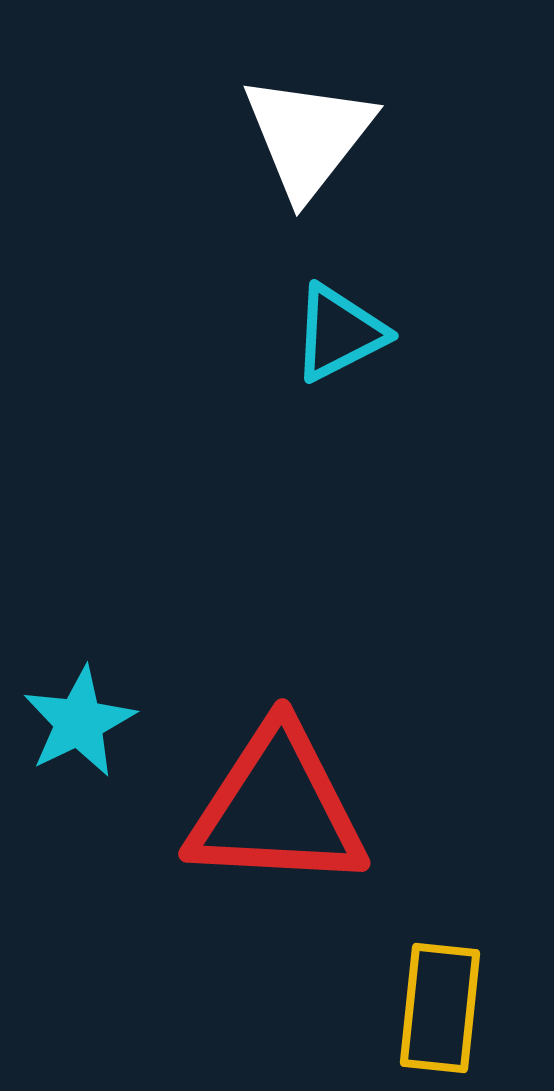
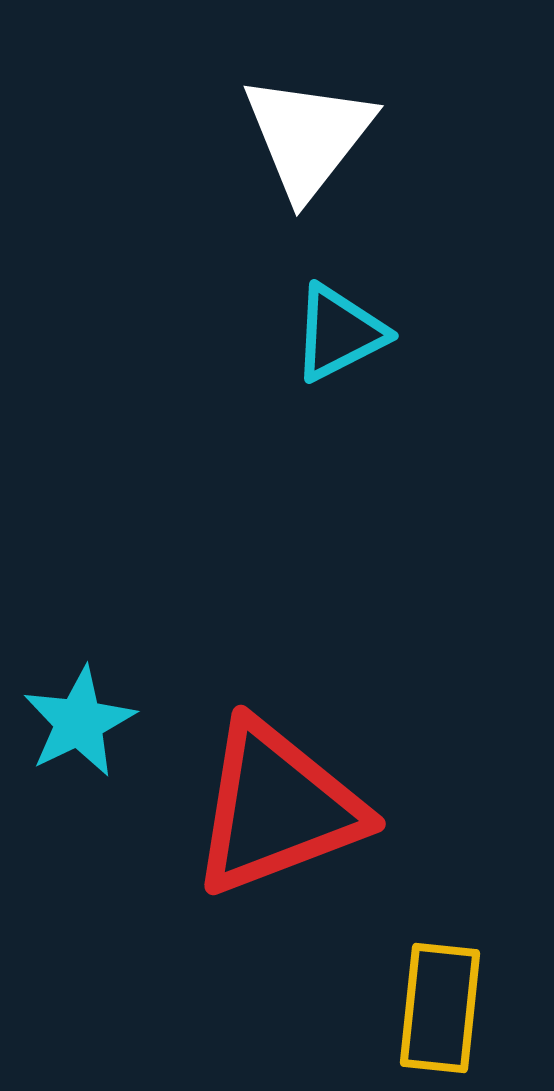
red triangle: rotated 24 degrees counterclockwise
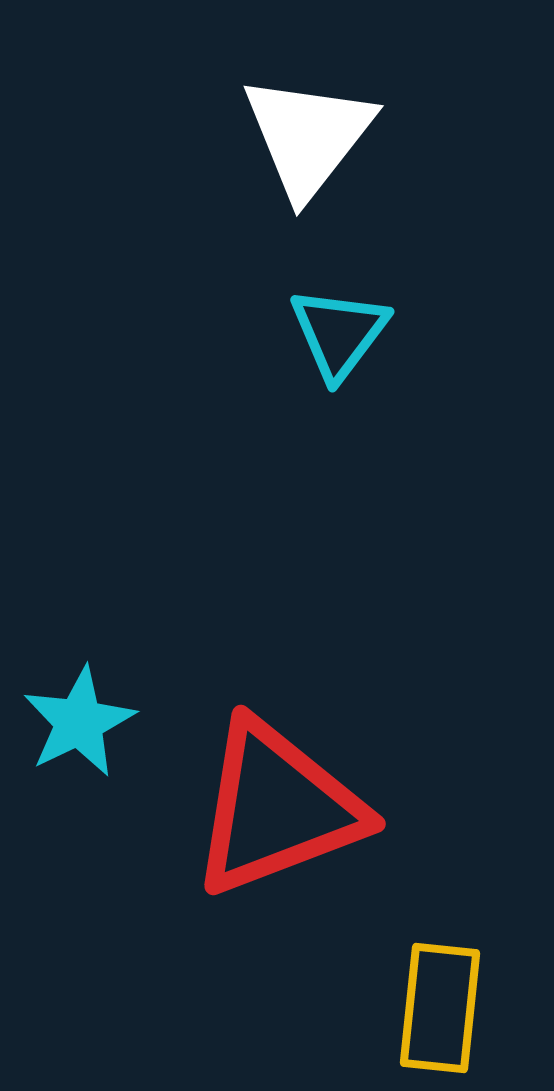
cyan triangle: rotated 26 degrees counterclockwise
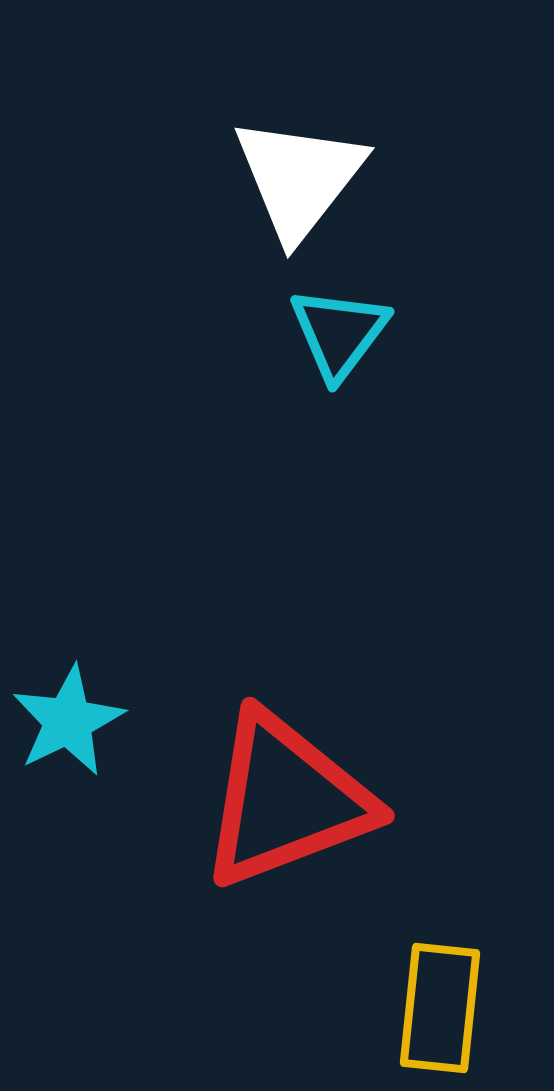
white triangle: moved 9 px left, 42 px down
cyan star: moved 11 px left, 1 px up
red triangle: moved 9 px right, 8 px up
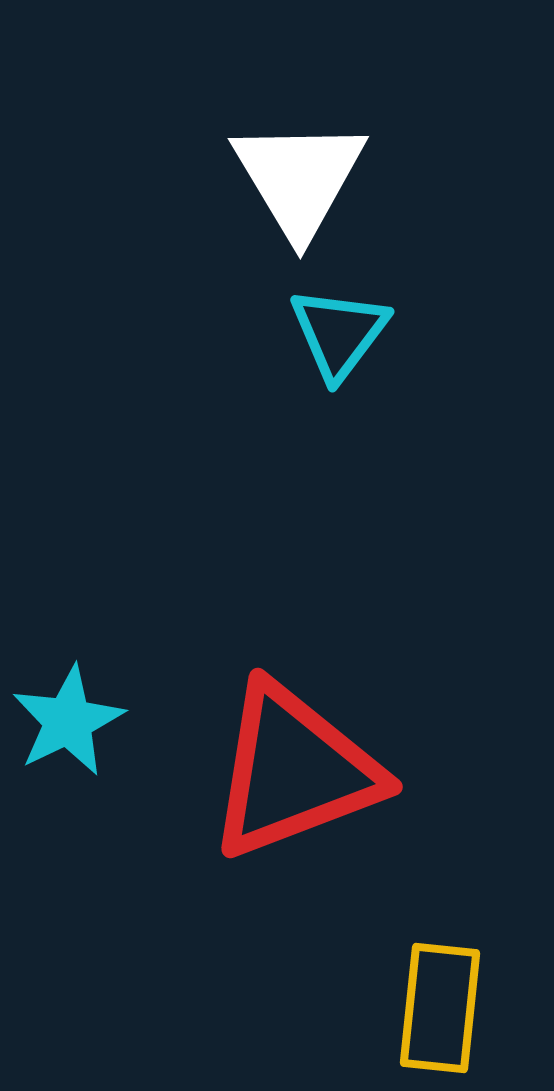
white triangle: rotated 9 degrees counterclockwise
red triangle: moved 8 px right, 29 px up
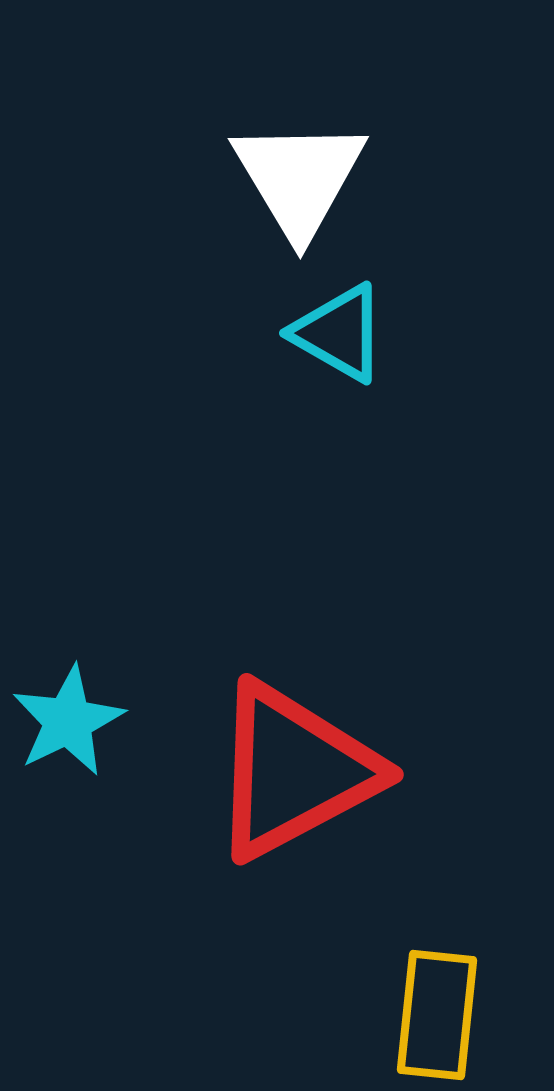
cyan triangle: rotated 37 degrees counterclockwise
red triangle: rotated 7 degrees counterclockwise
yellow rectangle: moved 3 px left, 7 px down
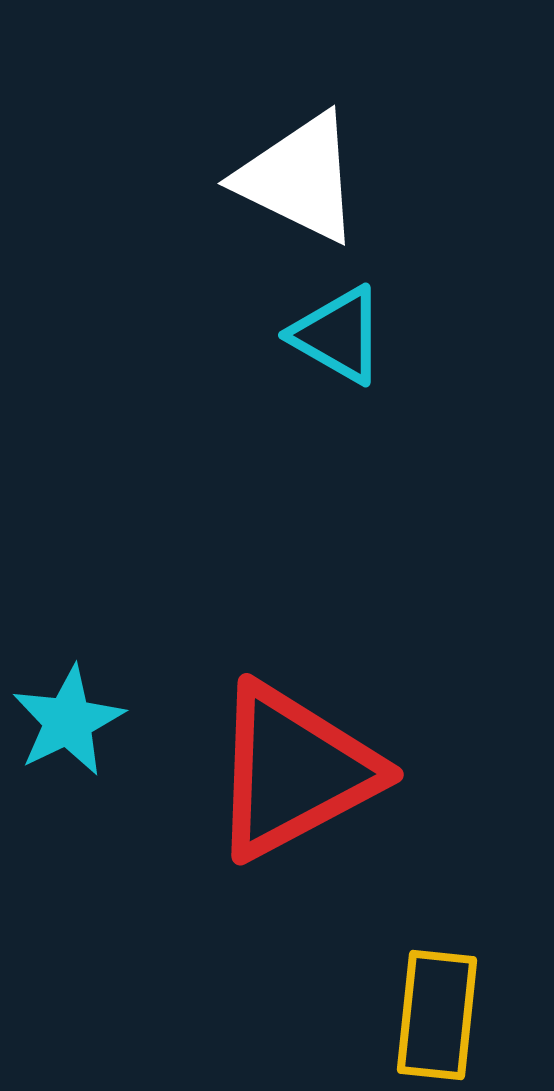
white triangle: rotated 33 degrees counterclockwise
cyan triangle: moved 1 px left, 2 px down
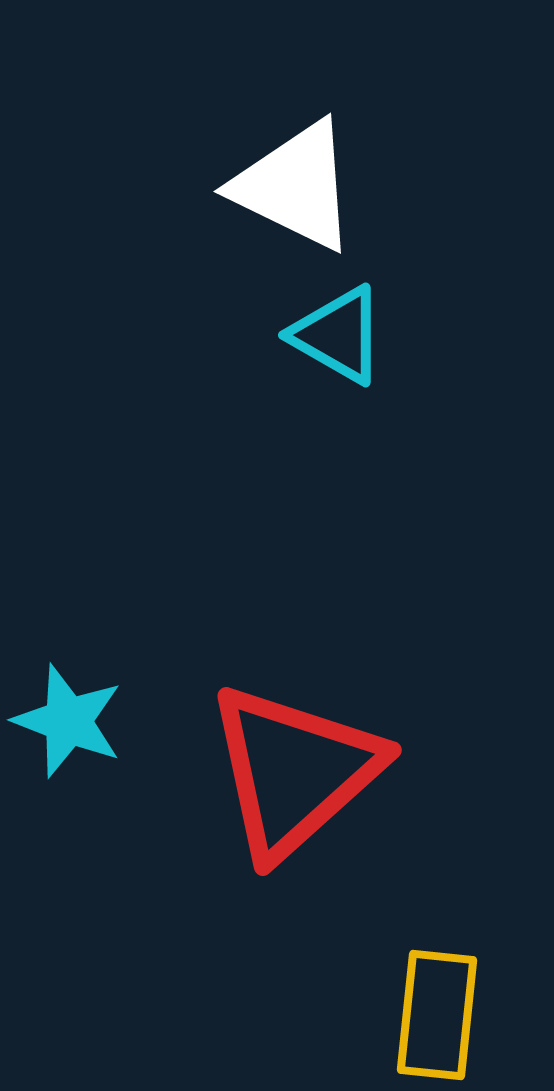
white triangle: moved 4 px left, 8 px down
cyan star: rotated 25 degrees counterclockwise
red triangle: rotated 14 degrees counterclockwise
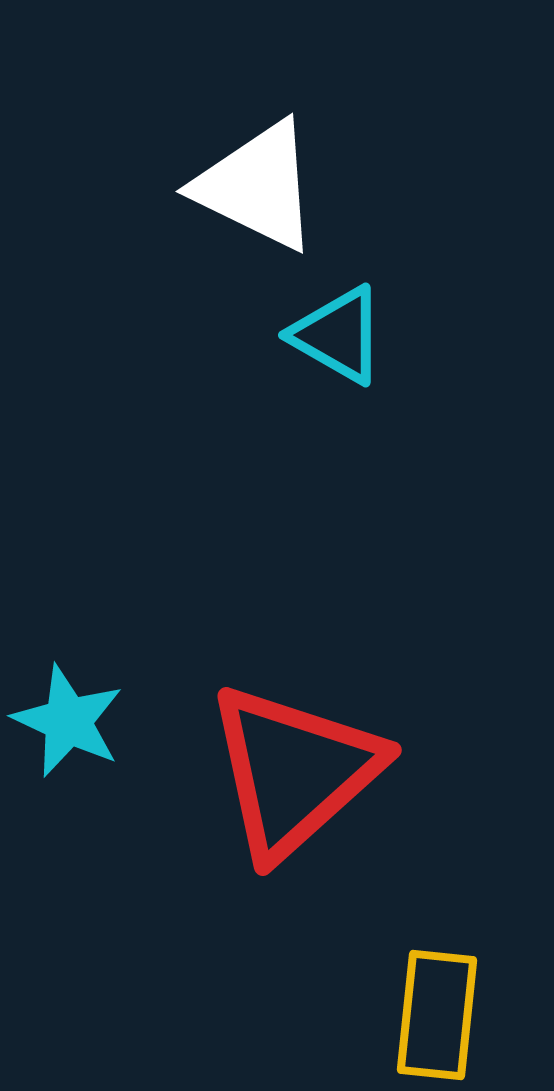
white triangle: moved 38 px left
cyan star: rotated 4 degrees clockwise
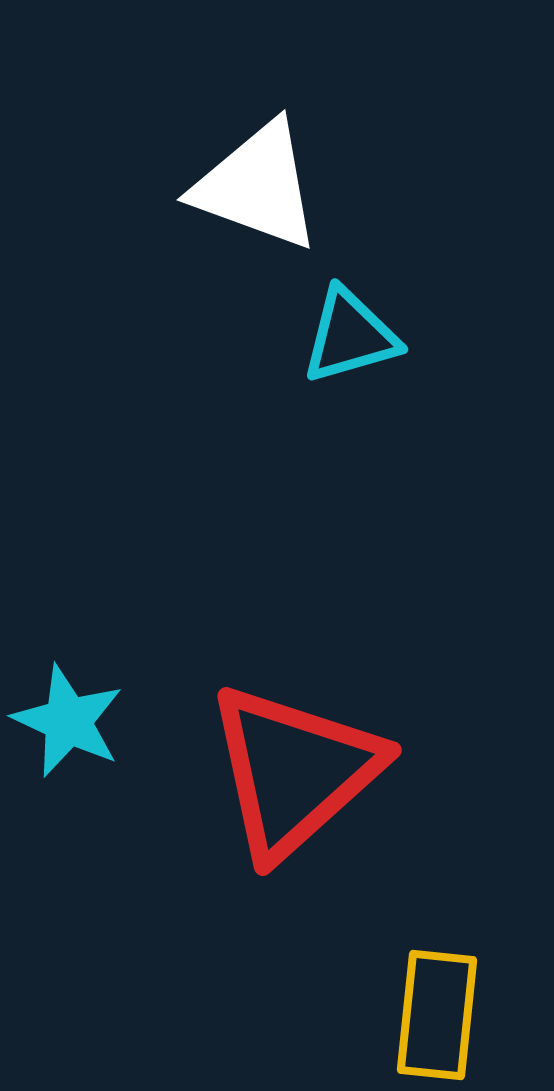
white triangle: rotated 6 degrees counterclockwise
cyan triangle: moved 12 px right, 1 px down; rotated 46 degrees counterclockwise
